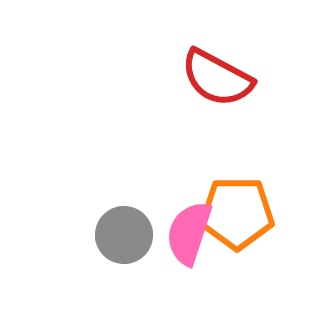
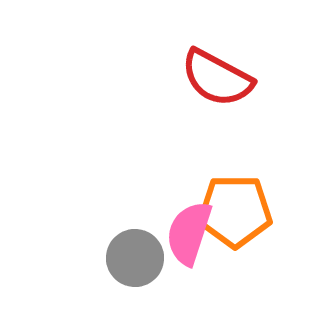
orange pentagon: moved 2 px left, 2 px up
gray circle: moved 11 px right, 23 px down
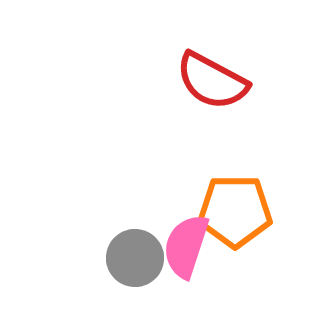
red semicircle: moved 5 px left, 3 px down
pink semicircle: moved 3 px left, 13 px down
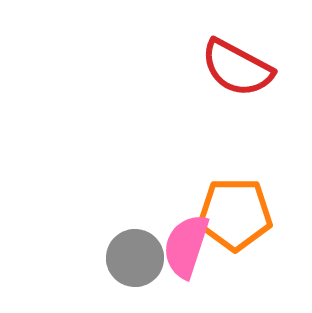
red semicircle: moved 25 px right, 13 px up
orange pentagon: moved 3 px down
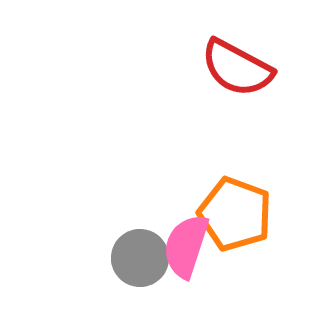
orange pentagon: rotated 20 degrees clockwise
gray circle: moved 5 px right
